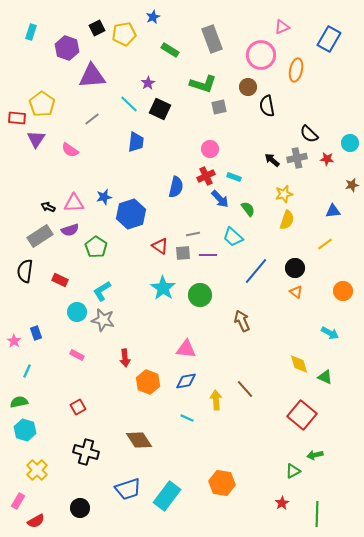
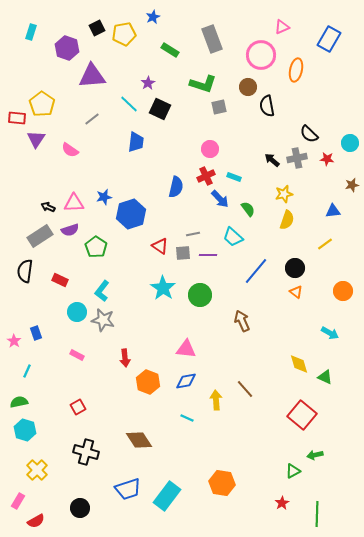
cyan L-shape at (102, 291): rotated 20 degrees counterclockwise
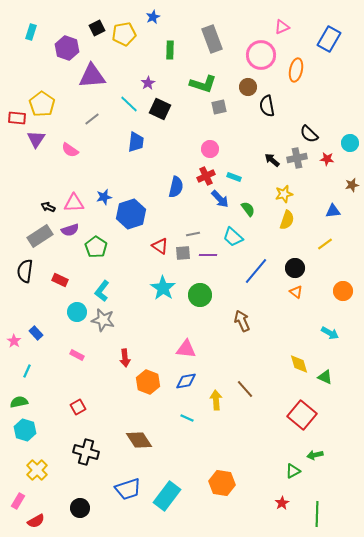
green rectangle at (170, 50): rotated 60 degrees clockwise
blue rectangle at (36, 333): rotated 24 degrees counterclockwise
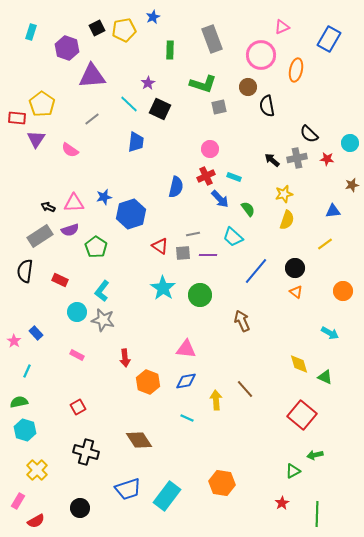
yellow pentagon at (124, 34): moved 4 px up
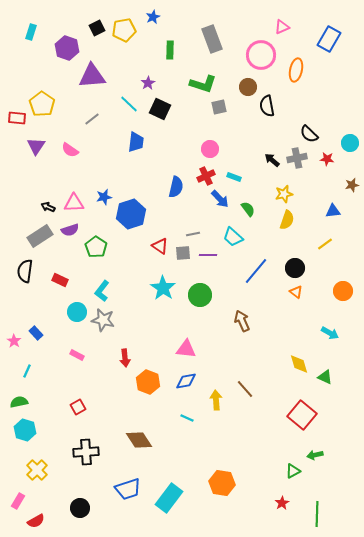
purple triangle at (36, 139): moved 7 px down
black cross at (86, 452): rotated 20 degrees counterclockwise
cyan rectangle at (167, 496): moved 2 px right, 2 px down
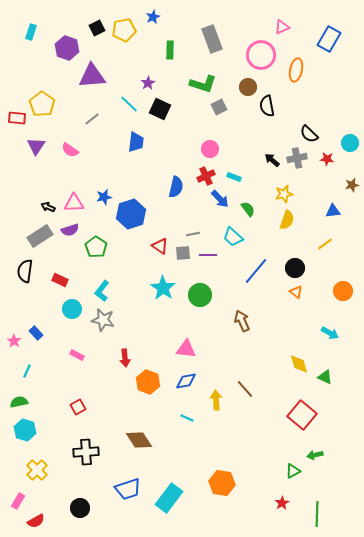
gray square at (219, 107): rotated 14 degrees counterclockwise
cyan circle at (77, 312): moved 5 px left, 3 px up
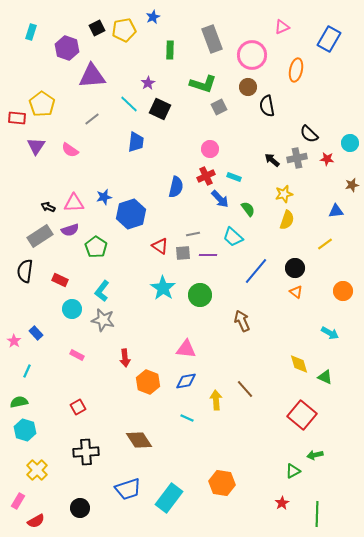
pink circle at (261, 55): moved 9 px left
blue triangle at (333, 211): moved 3 px right
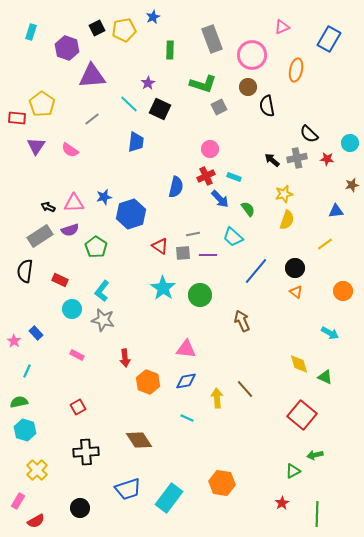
yellow arrow at (216, 400): moved 1 px right, 2 px up
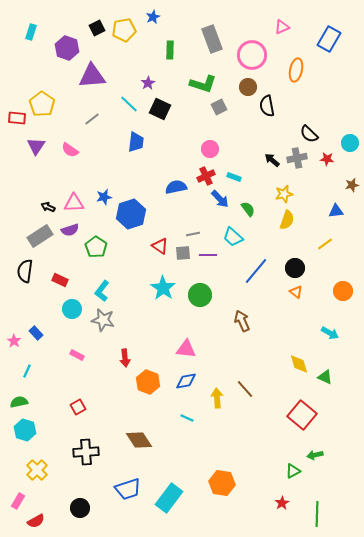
blue semicircle at (176, 187): rotated 115 degrees counterclockwise
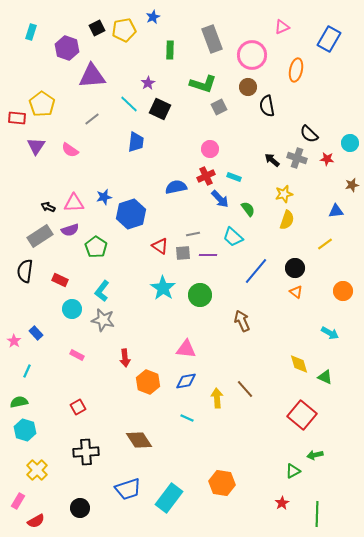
gray cross at (297, 158): rotated 30 degrees clockwise
